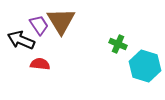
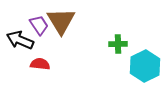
black arrow: moved 1 px left
green cross: rotated 24 degrees counterclockwise
cyan hexagon: rotated 16 degrees clockwise
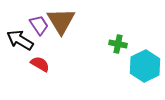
black arrow: rotated 8 degrees clockwise
green cross: rotated 12 degrees clockwise
red semicircle: rotated 24 degrees clockwise
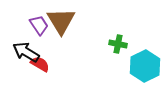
black arrow: moved 6 px right, 12 px down
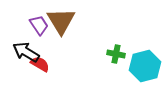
green cross: moved 2 px left, 10 px down
cyan hexagon: rotated 12 degrees clockwise
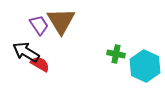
cyan hexagon: rotated 20 degrees counterclockwise
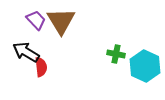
purple trapezoid: moved 3 px left, 5 px up; rotated 10 degrees counterclockwise
red semicircle: moved 1 px right, 3 px down; rotated 54 degrees clockwise
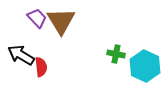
purple trapezoid: moved 1 px right, 2 px up
black arrow: moved 5 px left, 3 px down
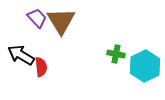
cyan hexagon: rotated 8 degrees clockwise
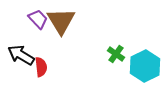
purple trapezoid: moved 1 px right, 1 px down
green cross: rotated 24 degrees clockwise
